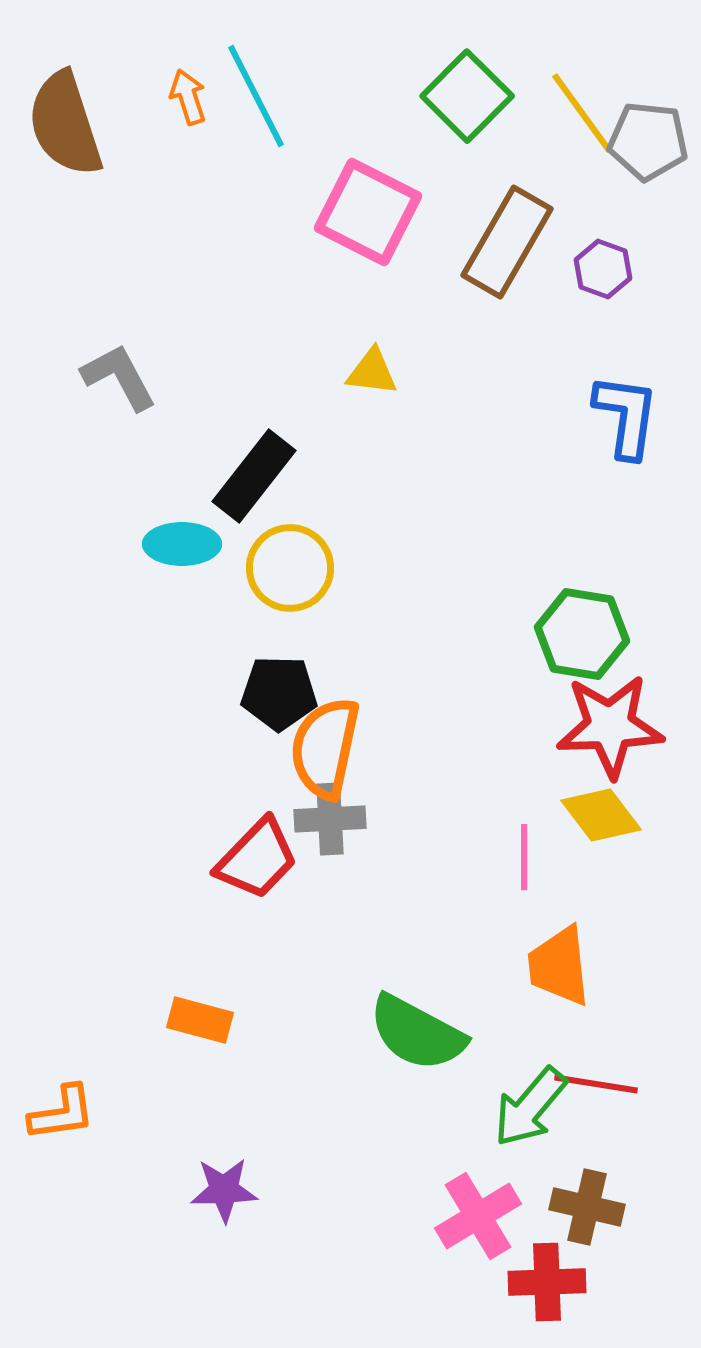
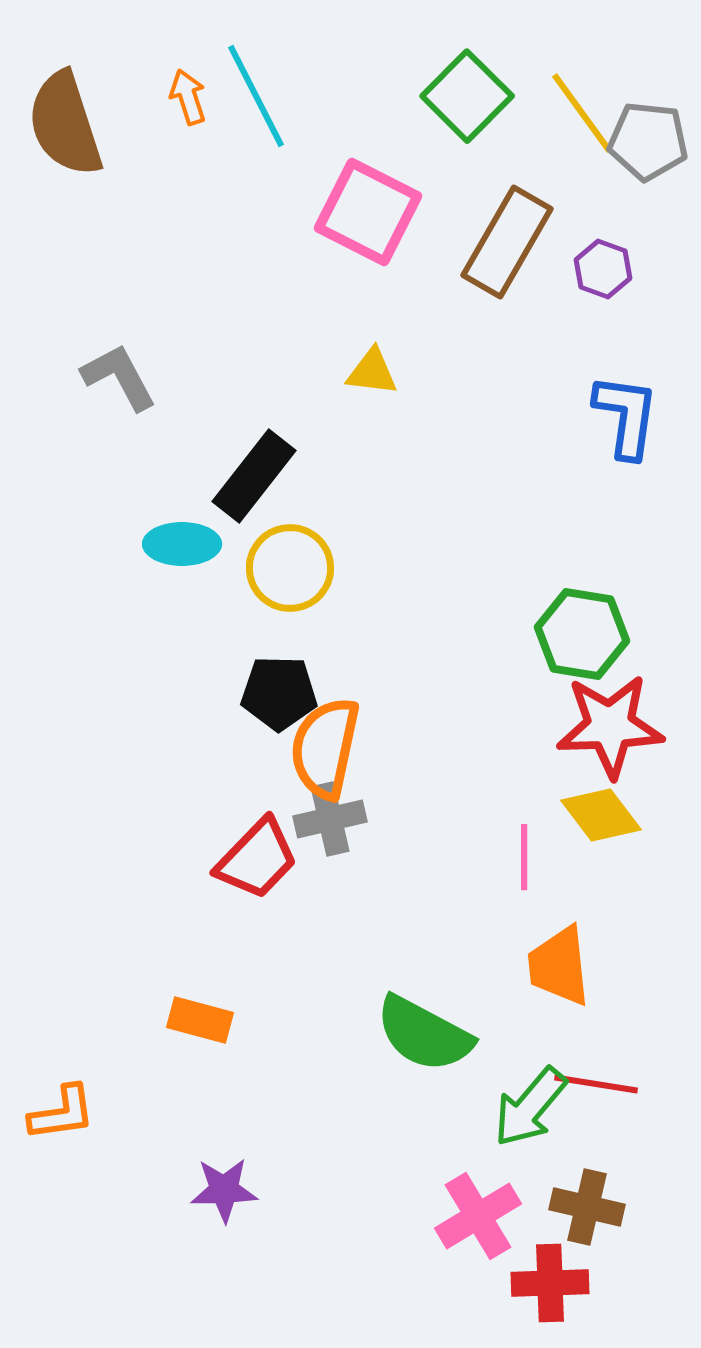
gray cross: rotated 10 degrees counterclockwise
green semicircle: moved 7 px right, 1 px down
red cross: moved 3 px right, 1 px down
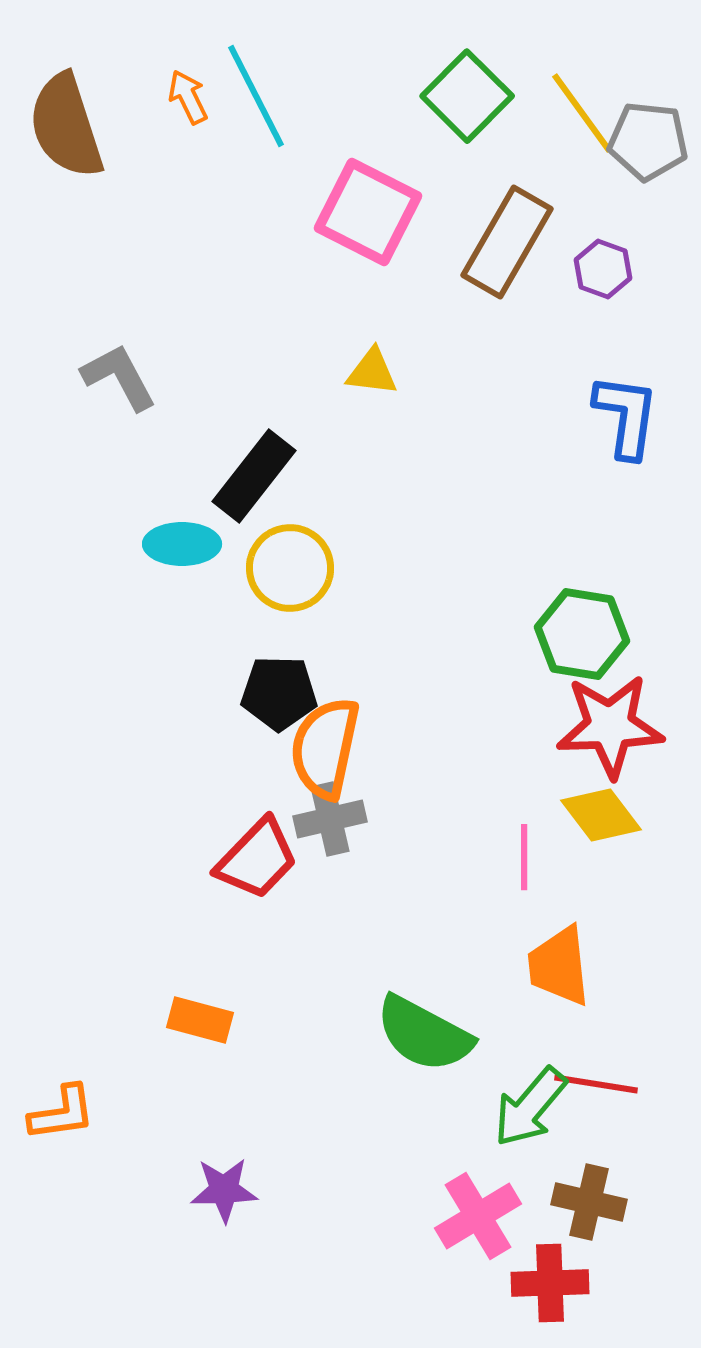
orange arrow: rotated 8 degrees counterclockwise
brown semicircle: moved 1 px right, 2 px down
brown cross: moved 2 px right, 5 px up
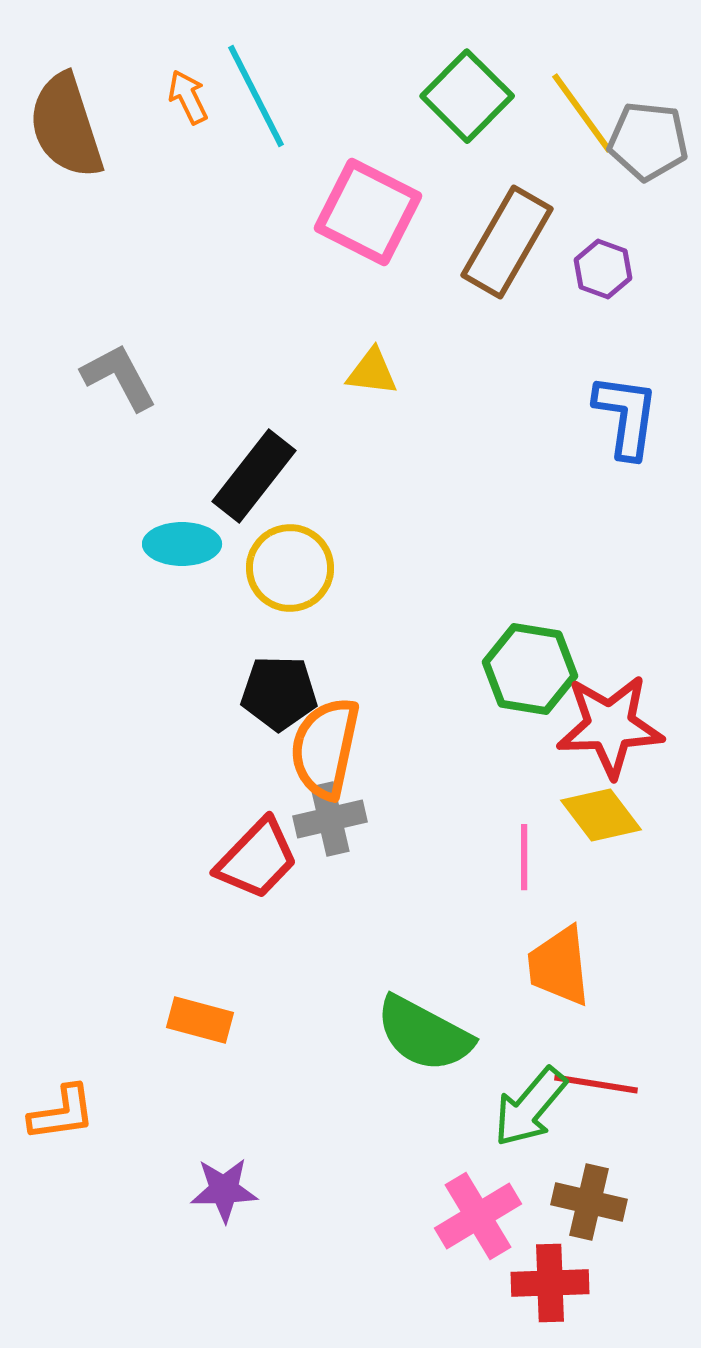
green hexagon: moved 52 px left, 35 px down
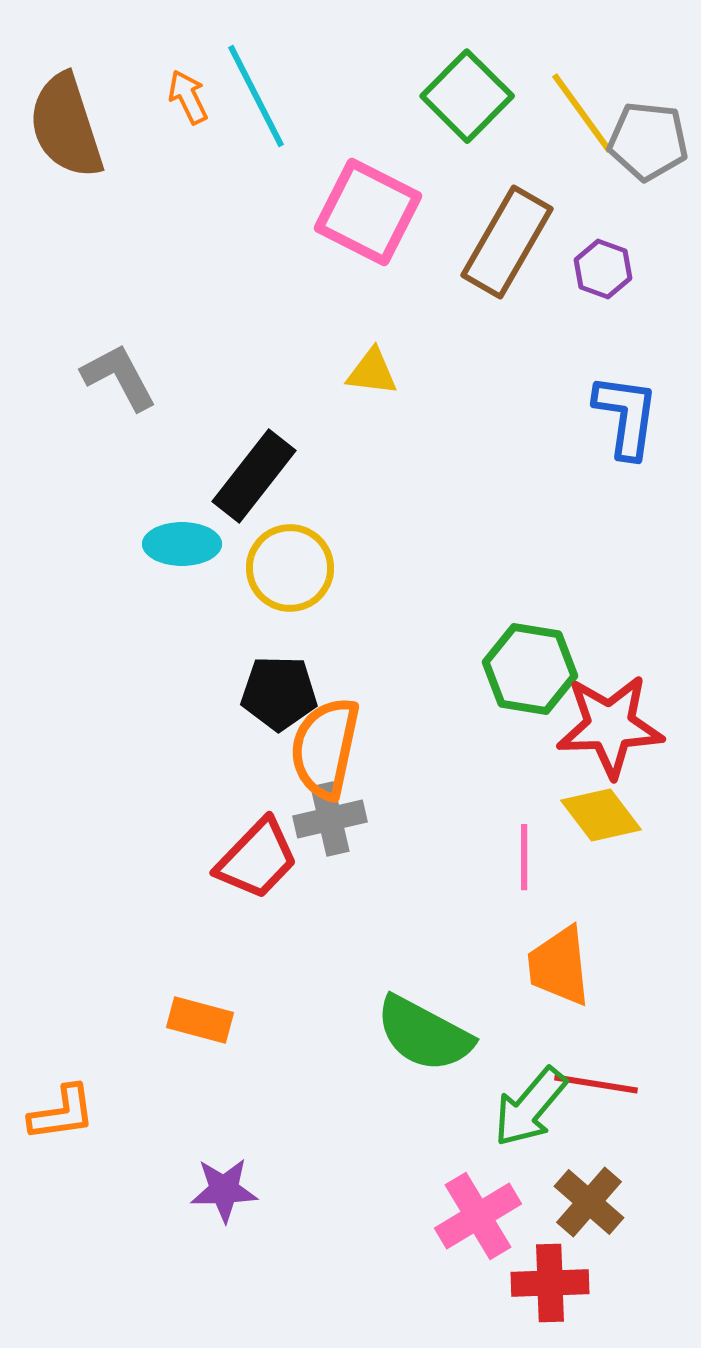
brown cross: rotated 28 degrees clockwise
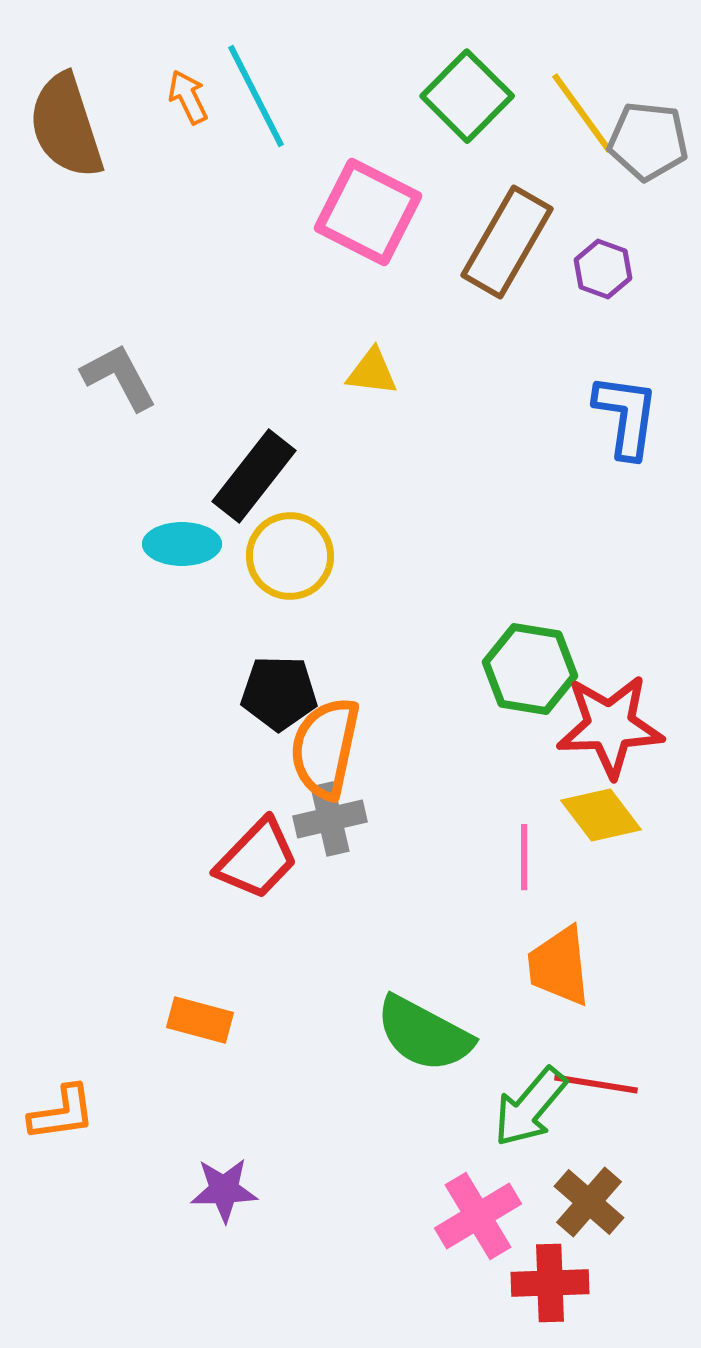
yellow circle: moved 12 px up
